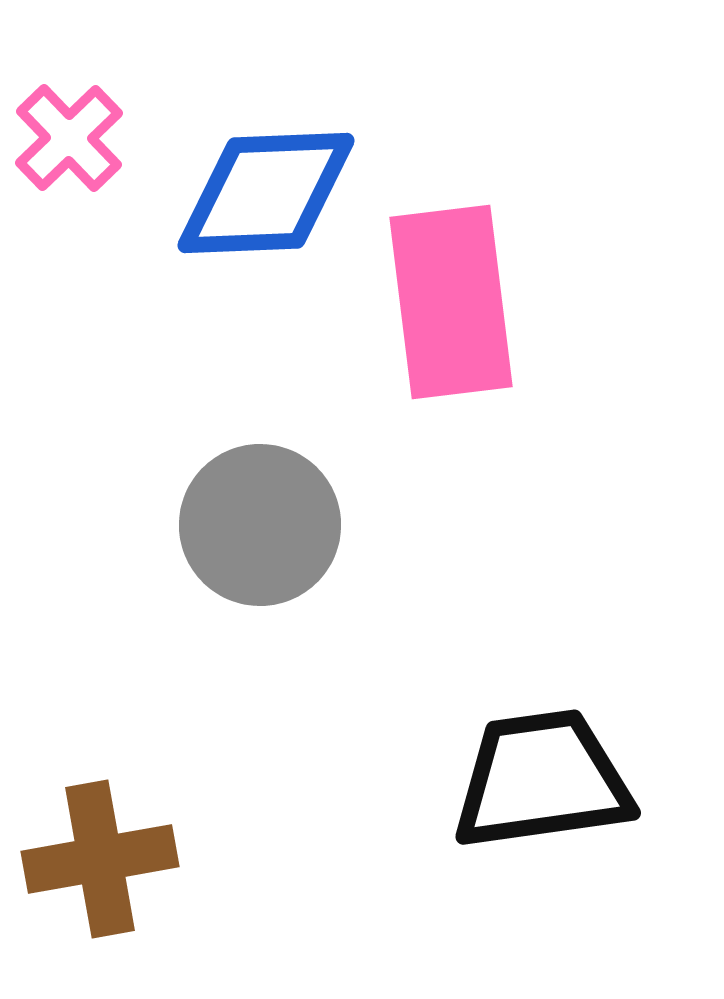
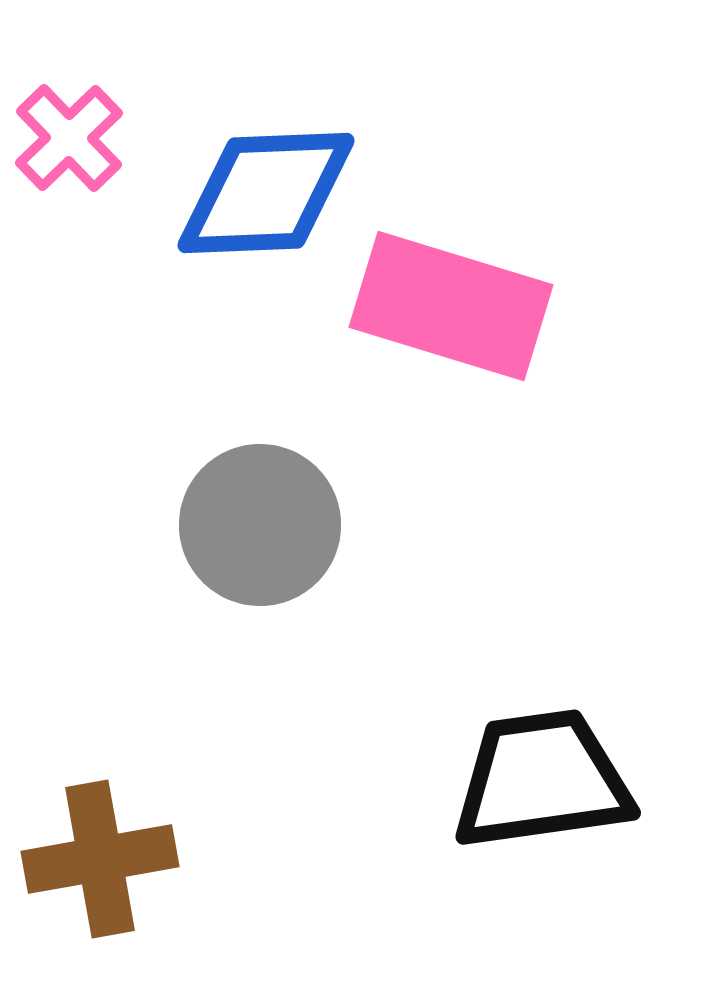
pink rectangle: moved 4 px down; rotated 66 degrees counterclockwise
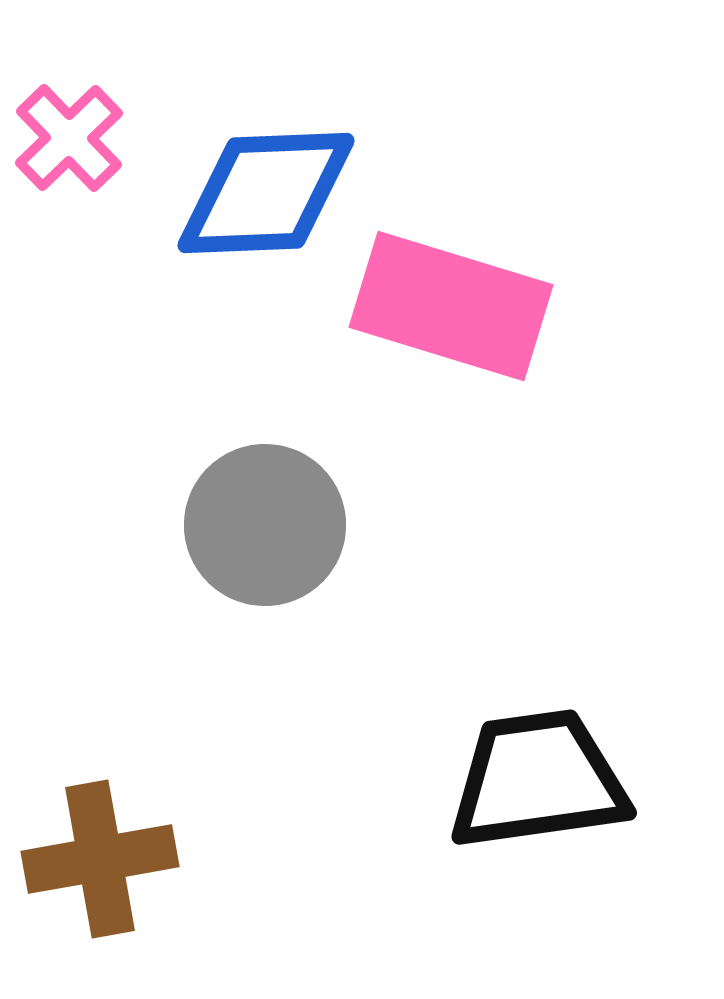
gray circle: moved 5 px right
black trapezoid: moved 4 px left
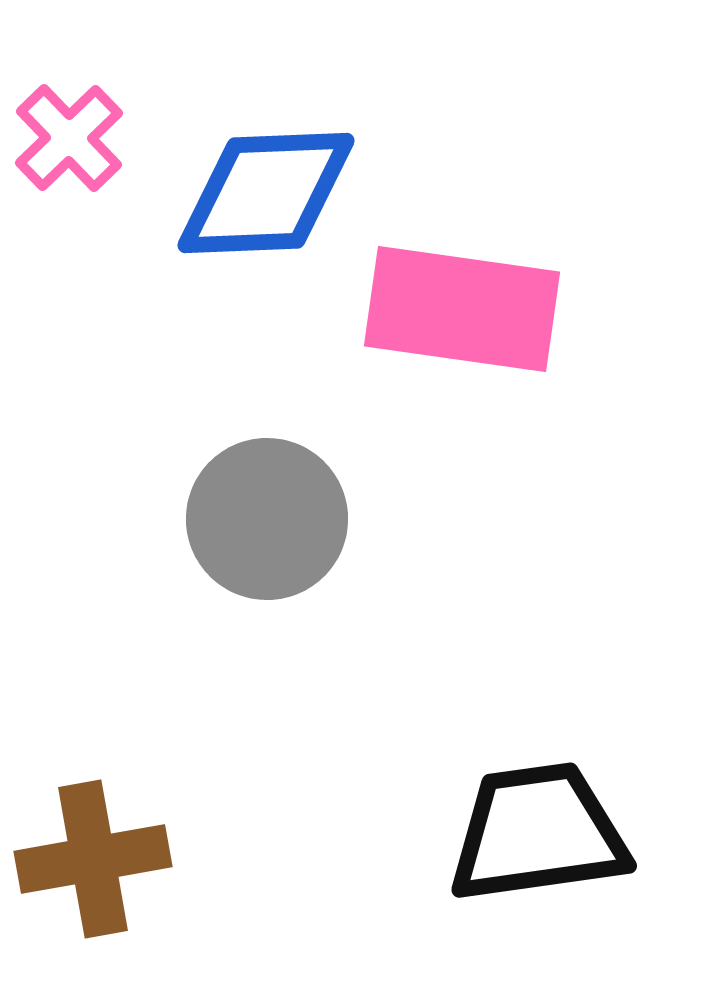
pink rectangle: moved 11 px right, 3 px down; rotated 9 degrees counterclockwise
gray circle: moved 2 px right, 6 px up
black trapezoid: moved 53 px down
brown cross: moved 7 px left
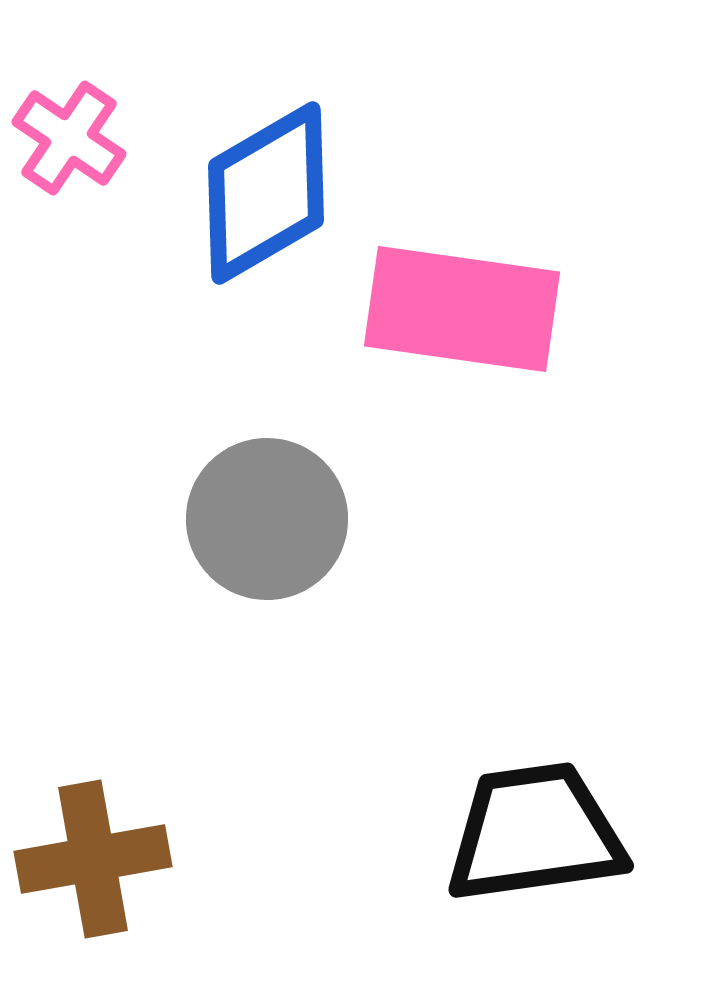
pink cross: rotated 12 degrees counterclockwise
blue diamond: rotated 28 degrees counterclockwise
black trapezoid: moved 3 px left
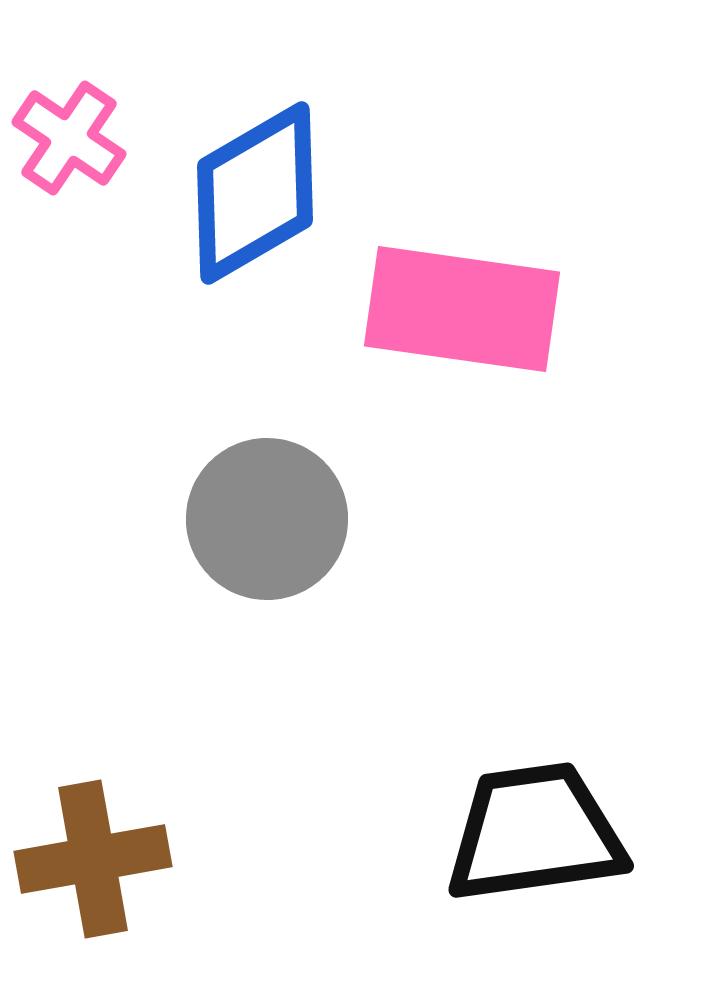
blue diamond: moved 11 px left
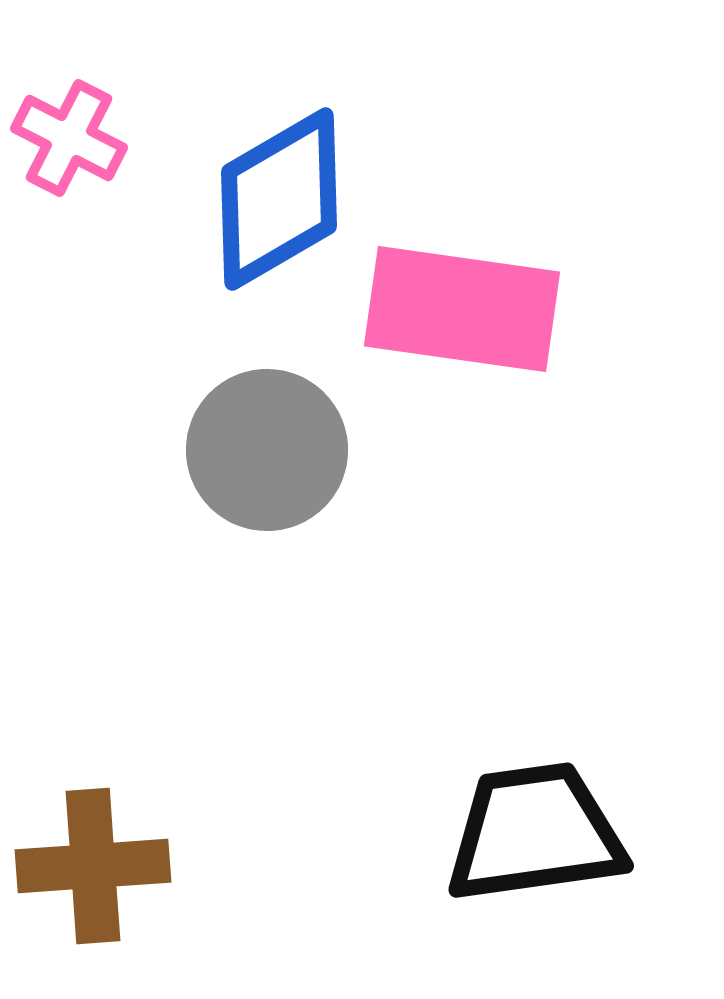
pink cross: rotated 7 degrees counterclockwise
blue diamond: moved 24 px right, 6 px down
gray circle: moved 69 px up
brown cross: moved 7 px down; rotated 6 degrees clockwise
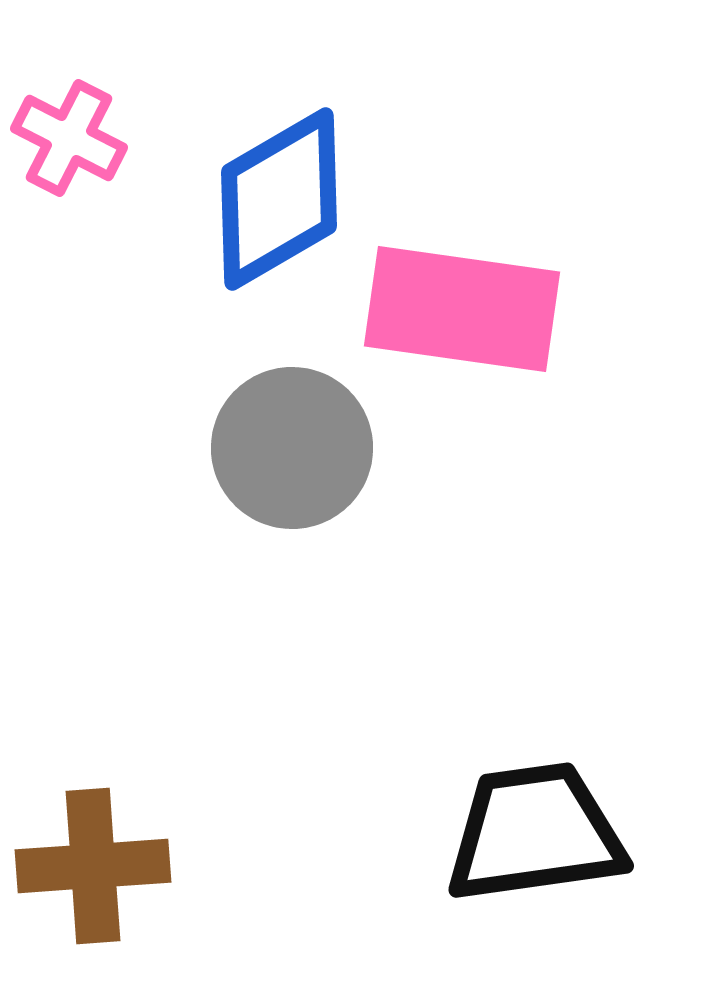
gray circle: moved 25 px right, 2 px up
